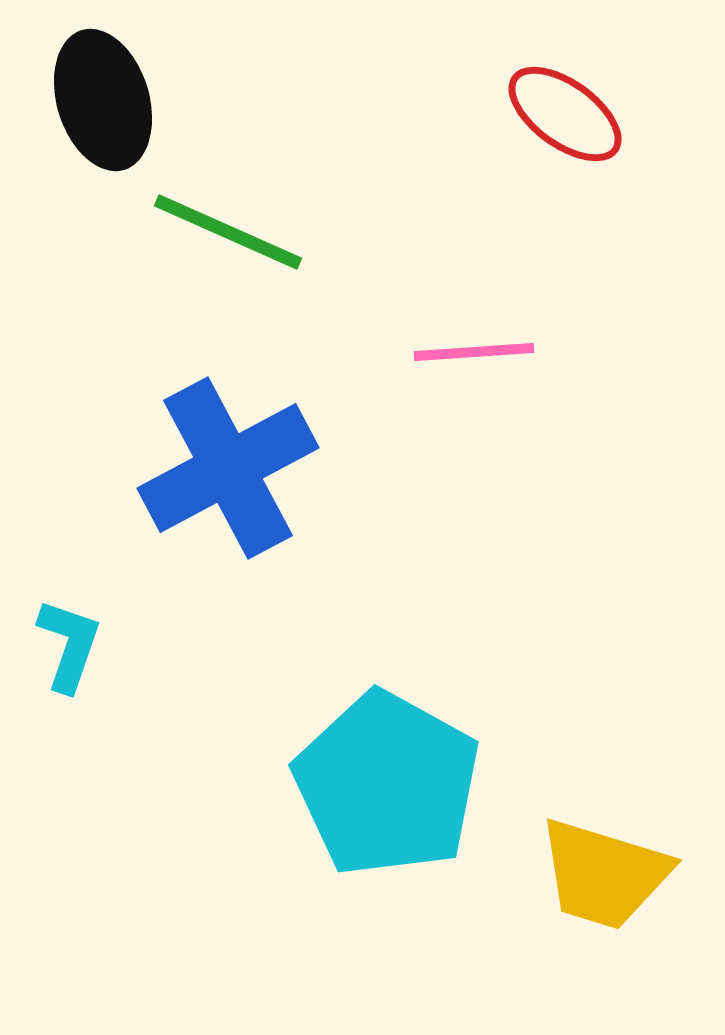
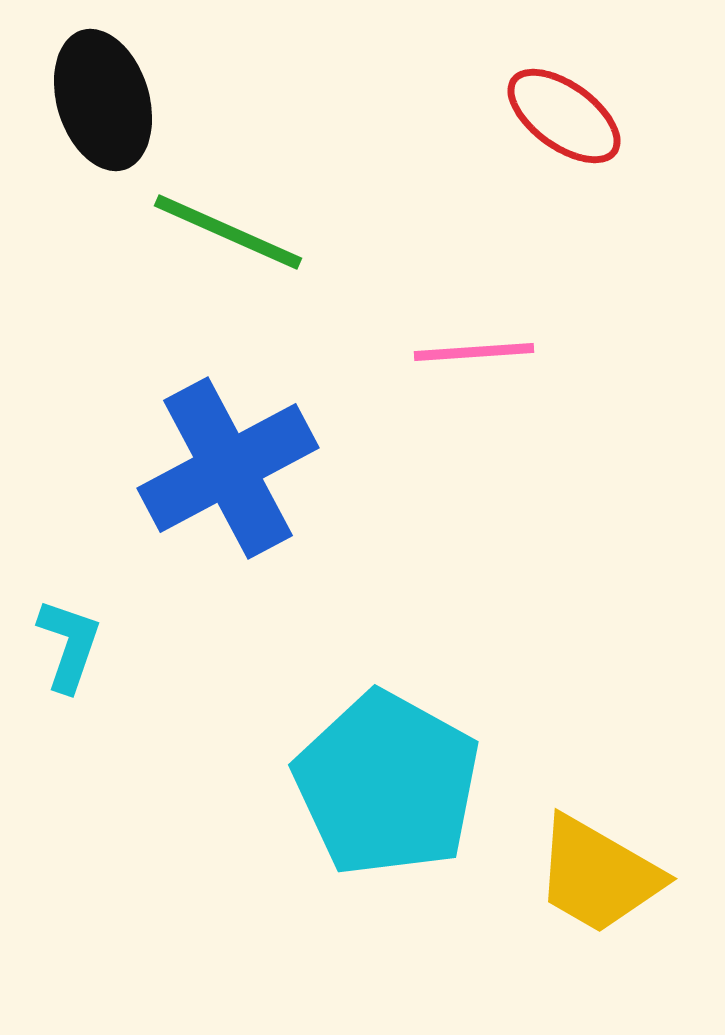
red ellipse: moved 1 px left, 2 px down
yellow trapezoid: moved 6 px left, 1 px down; rotated 13 degrees clockwise
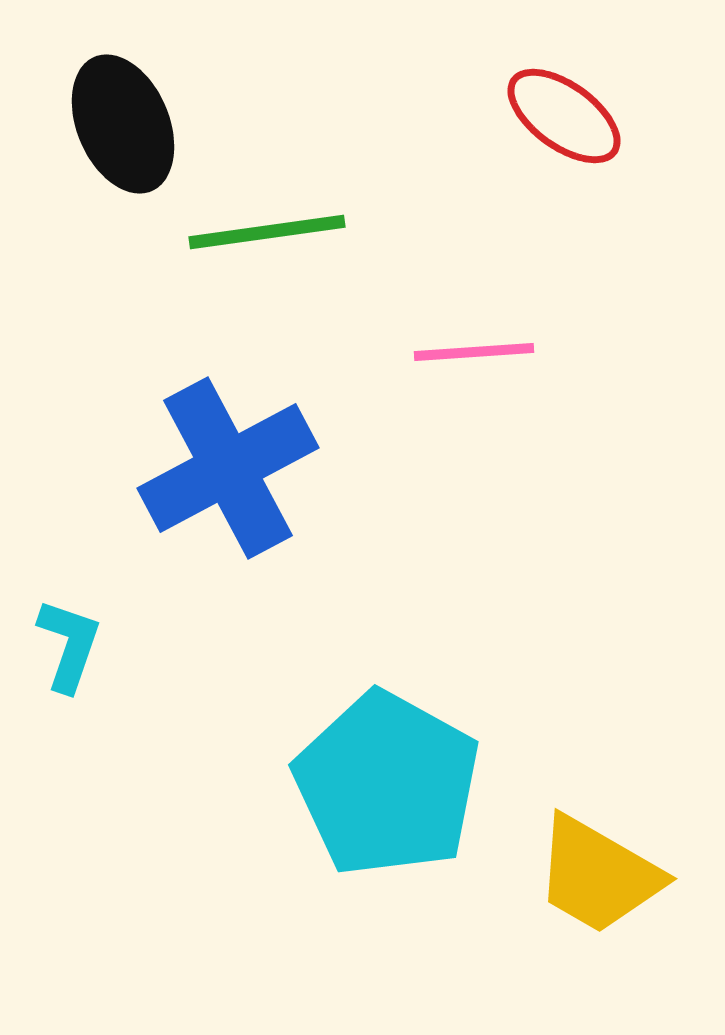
black ellipse: moved 20 px right, 24 px down; rotated 6 degrees counterclockwise
green line: moved 39 px right; rotated 32 degrees counterclockwise
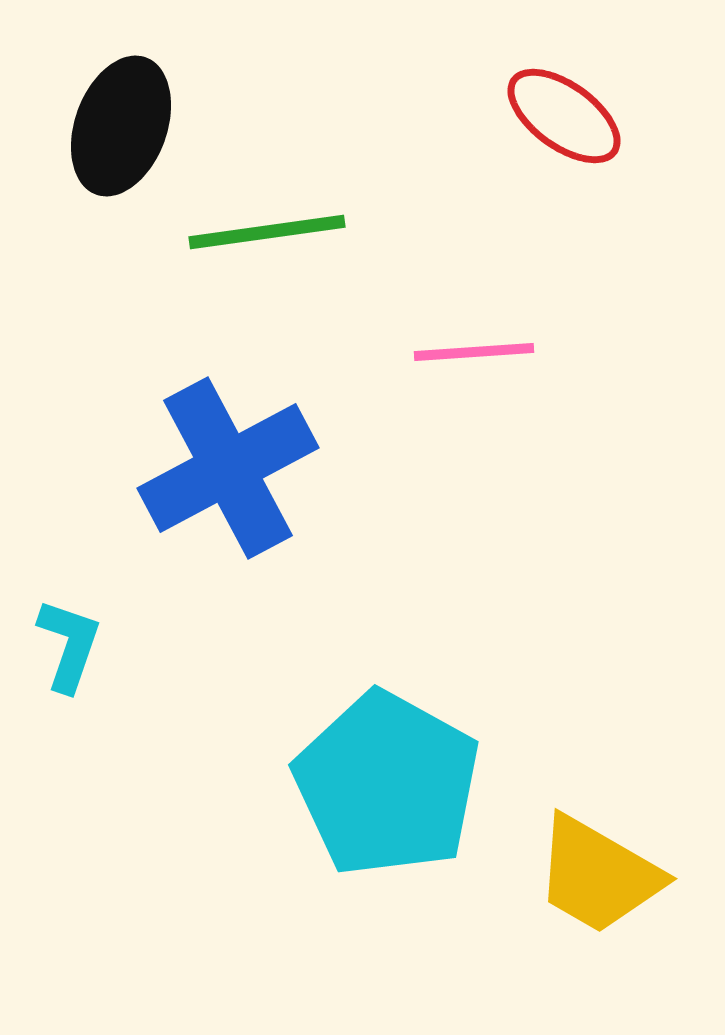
black ellipse: moved 2 px left, 2 px down; rotated 43 degrees clockwise
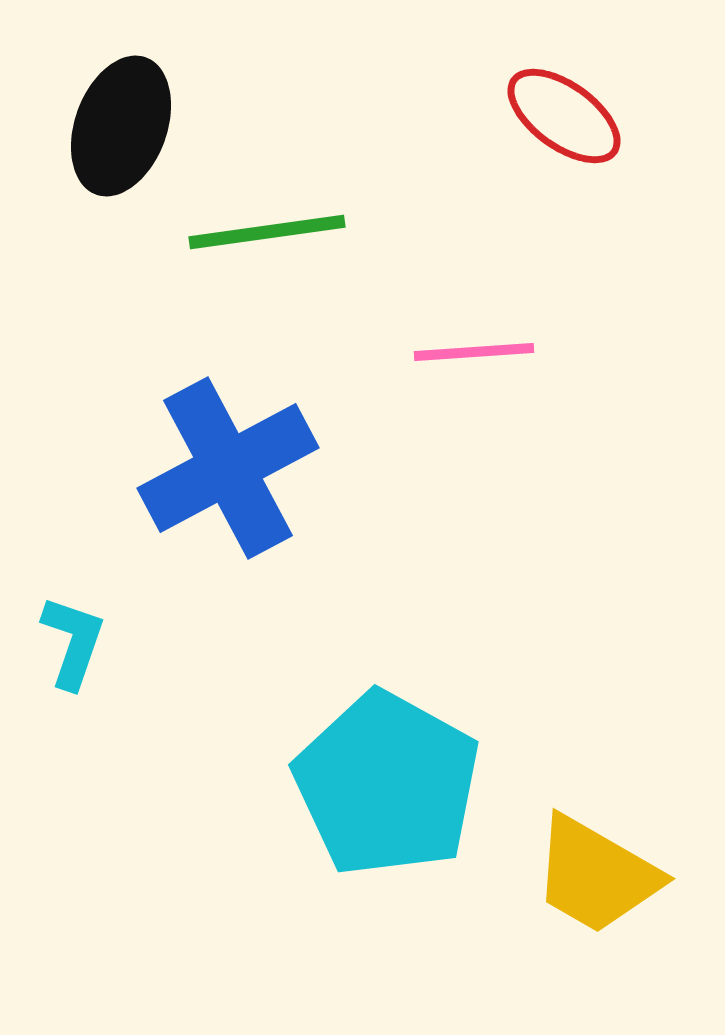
cyan L-shape: moved 4 px right, 3 px up
yellow trapezoid: moved 2 px left
